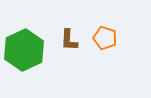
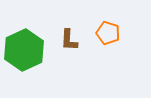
orange pentagon: moved 3 px right, 5 px up
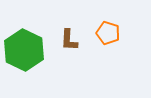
green hexagon: rotated 9 degrees counterclockwise
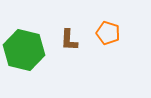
green hexagon: rotated 12 degrees counterclockwise
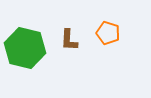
green hexagon: moved 1 px right, 2 px up
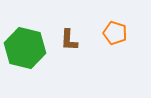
orange pentagon: moved 7 px right
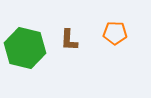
orange pentagon: rotated 15 degrees counterclockwise
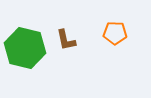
brown L-shape: moved 3 px left; rotated 15 degrees counterclockwise
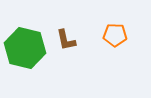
orange pentagon: moved 2 px down
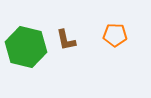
green hexagon: moved 1 px right, 1 px up
